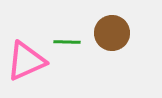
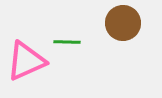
brown circle: moved 11 px right, 10 px up
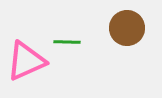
brown circle: moved 4 px right, 5 px down
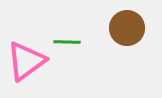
pink triangle: rotated 12 degrees counterclockwise
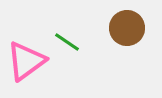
green line: rotated 32 degrees clockwise
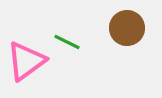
green line: rotated 8 degrees counterclockwise
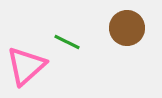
pink triangle: moved 5 px down; rotated 6 degrees counterclockwise
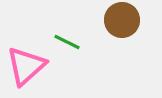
brown circle: moved 5 px left, 8 px up
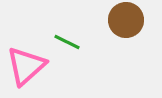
brown circle: moved 4 px right
